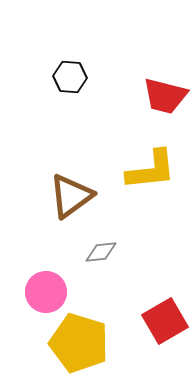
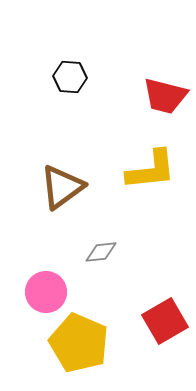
brown triangle: moved 9 px left, 9 px up
yellow pentagon: rotated 6 degrees clockwise
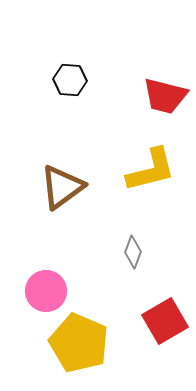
black hexagon: moved 3 px down
yellow L-shape: rotated 8 degrees counterclockwise
gray diamond: moved 32 px right; rotated 64 degrees counterclockwise
pink circle: moved 1 px up
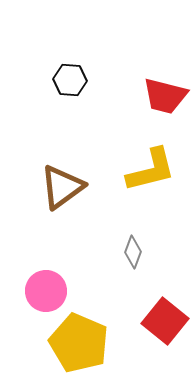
red square: rotated 21 degrees counterclockwise
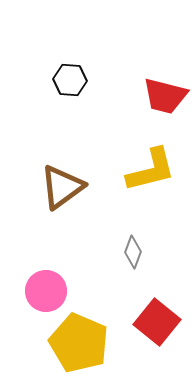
red square: moved 8 px left, 1 px down
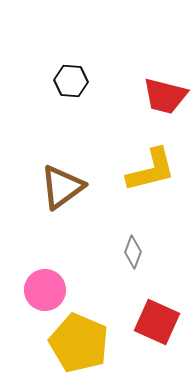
black hexagon: moved 1 px right, 1 px down
pink circle: moved 1 px left, 1 px up
red square: rotated 15 degrees counterclockwise
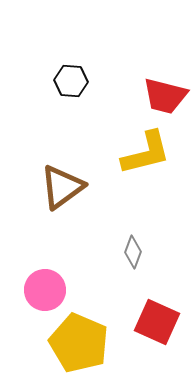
yellow L-shape: moved 5 px left, 17 px up
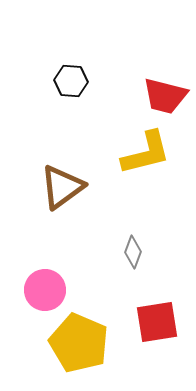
red square: rotated 33 degrees counterclockwise
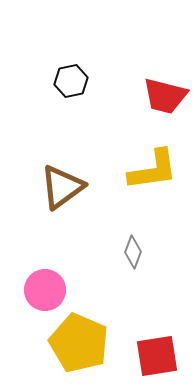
black hexagon: rotated 16 degrees counterclockwise
yellow L-shape: moved 7 px right, 17 px down; rotated 6 degrees clockwise
red square: moved 34 px down
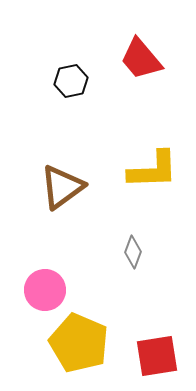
red trapezoid: moved 24 px left, 37 px up; rotated 36 degrees clockwise
yellow L-shape: rotated 6 degrees clockwise
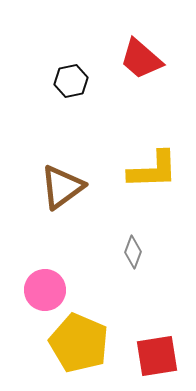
red trapezoid: rotated 9 degrees counterclockwise
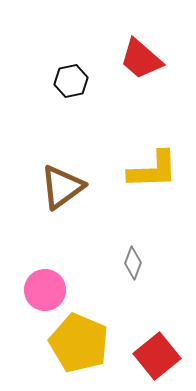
gray diamond: moved 11 px down
red square: rotated 30 degrees counterclockwise
